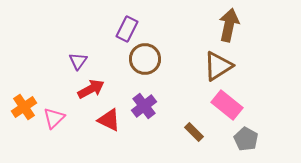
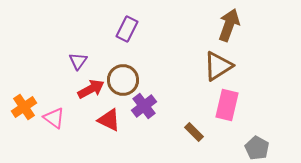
brown arrow: rotated 8 degrees clockwise
brown circle: moved 22 px left, 21 px down
pink rectangle: rotated 64 degrees clockwise
pink triangle: rotated 40 degrees counterclockwise
gray pentagon: moved 11 px right, 9 px down
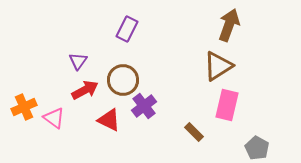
red arrow: moved 6 px left, 1 px down
orange cross: rotated 10 degrees clockwise
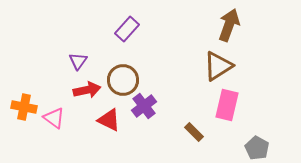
purple rectangle: rotated 15 degrees clockwise
red arrow: moved 2 px right; rotated 16 degrees clockwise
orange cross: rotated 35 degrees clockwise
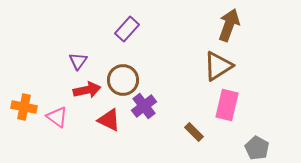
pink triangle: moved 3 px right, 1 px up
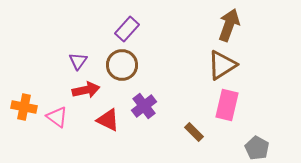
brown triangle: moved 4 px right, 1 px up
brown circle: moved 1 px left, 15 px up
red arrow: moved 1 px left
red triangle: moved 1 px left
